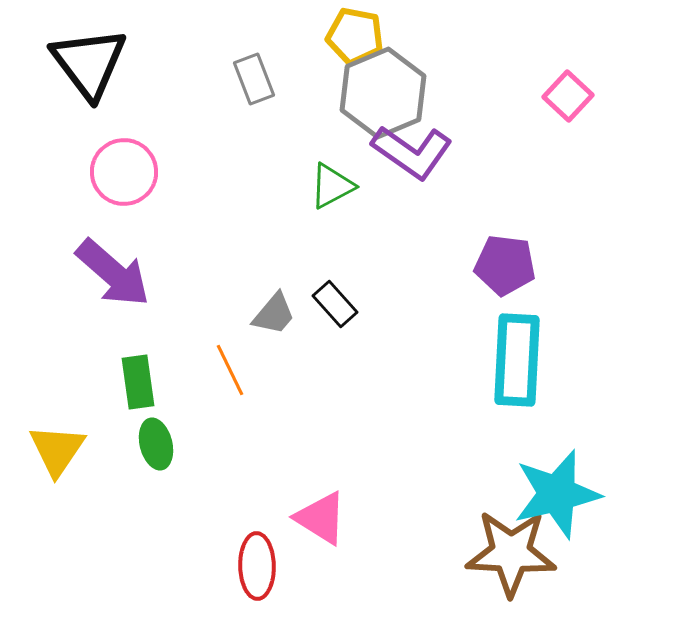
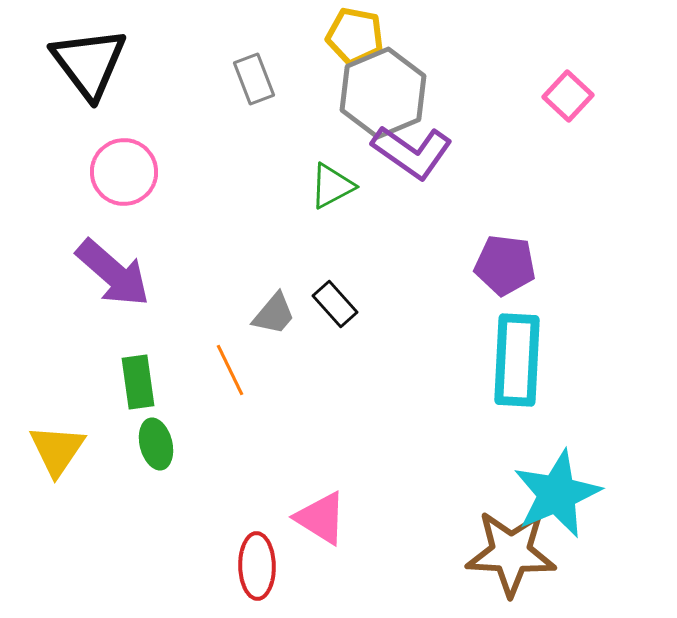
cyan star: rotated 10 degrees counterclockwise
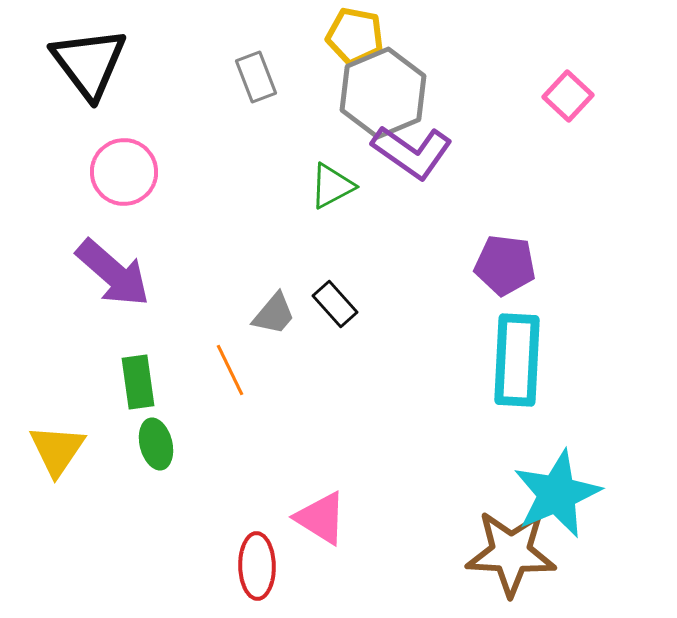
gray rectangle: moved 2 px right, 2 px up
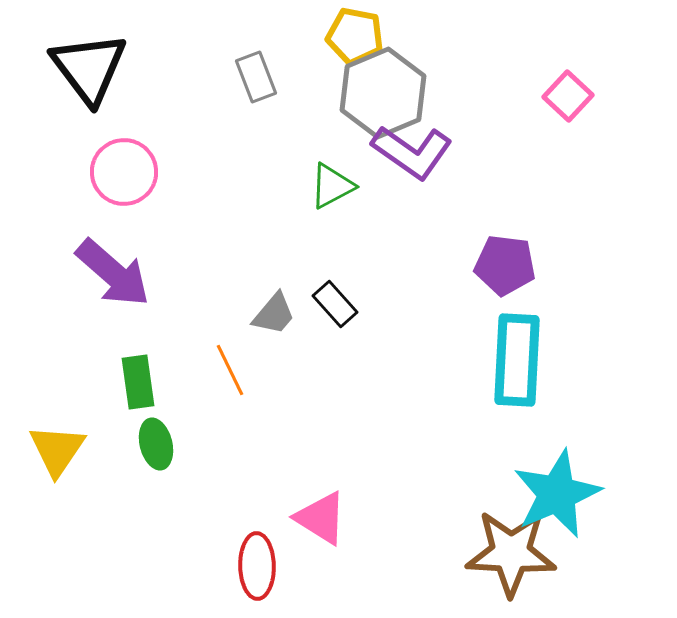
black triangle: moved 5 px down
